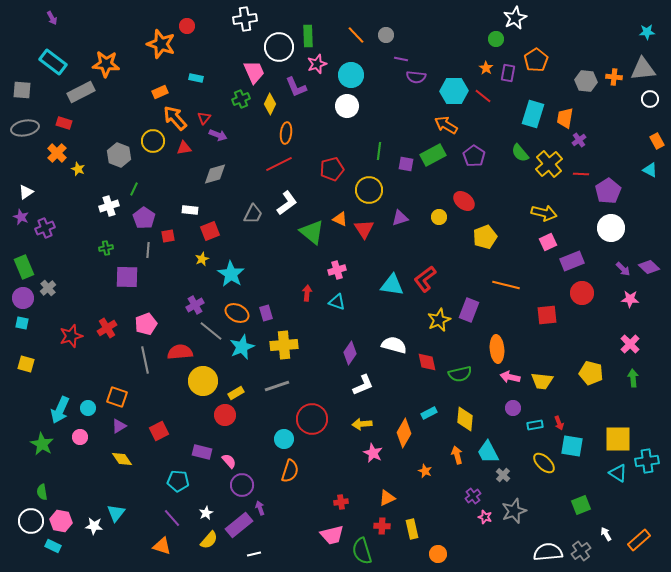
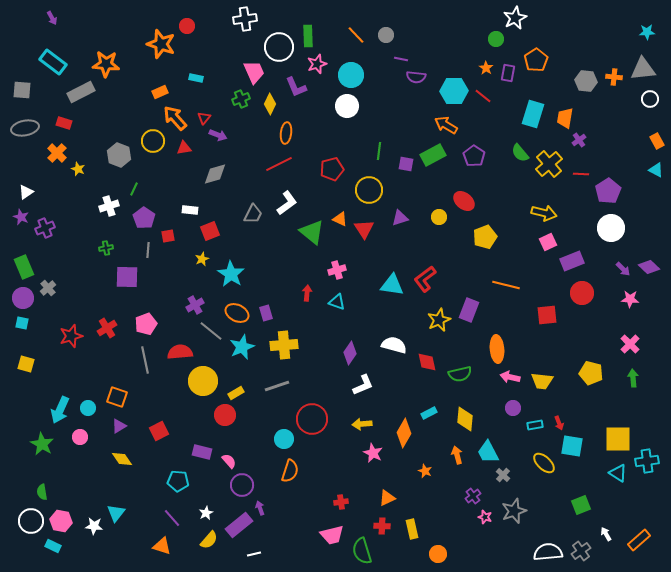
cyan triangle at (650, 170): moved 6 px right
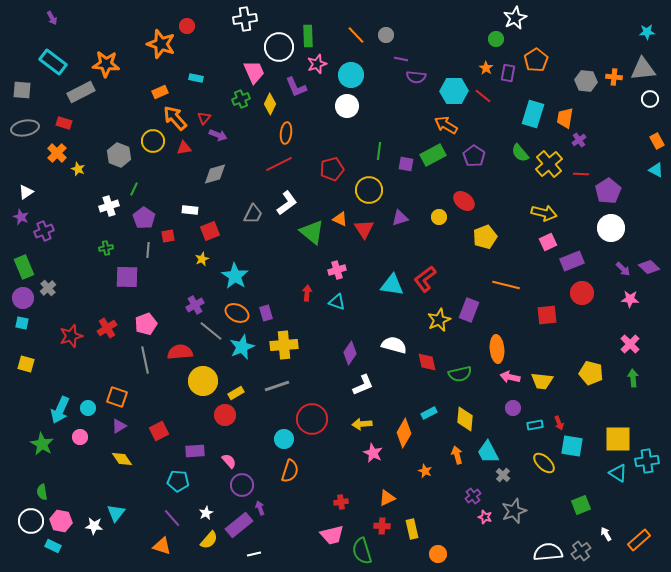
purple cross at (45, 228): moved 1 px left, 3 px down
cyan star at (231, 274): moved 4 px right, 2 px down
purple rectangle at (202, 452): moved 7 px left, 1 px up; rotated 18 degrees counterclockwise
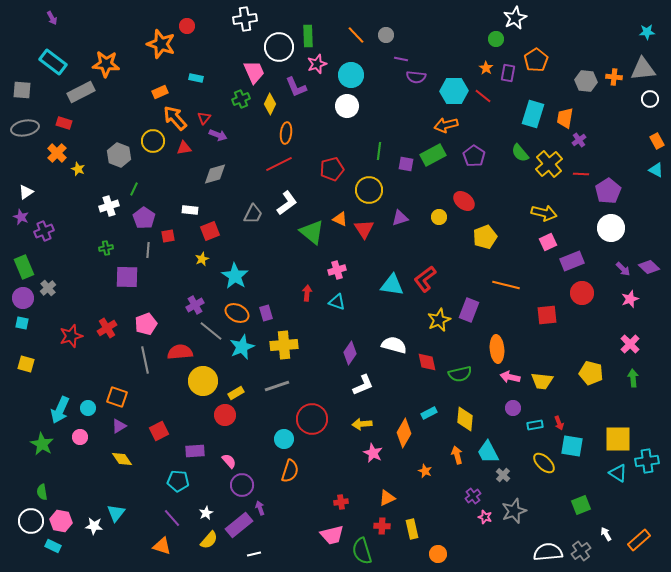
orange arrow at (446, 125): rotated 45 degrees counterclockwise
pink star at (630, 299): rotated 24 degrees counterclockwise
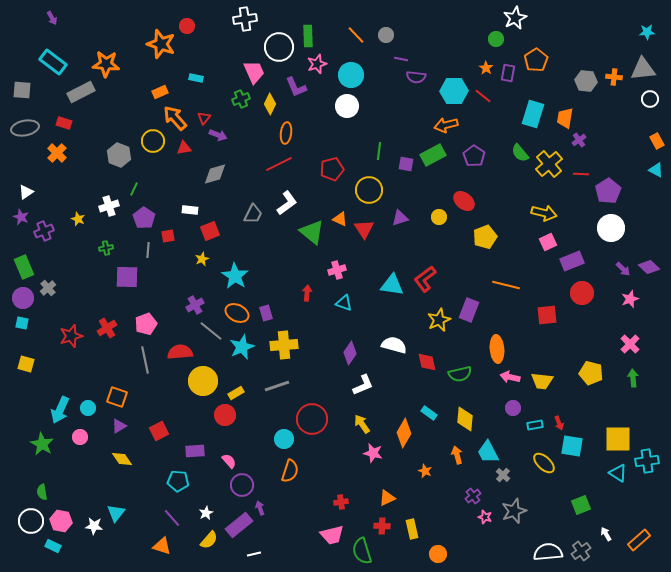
yellow star at (78, 169): moved 50 px down
cyan triangle at (337, 302): moved 7 px right, 1 px down
cyan rectangle at (429, 413): rotated 63 degrees clockwise
yellow arrow at (362, 424): rotated 60 degrees clockwise
pink star at (373, 453): rotated 12 degrees counterclockwise
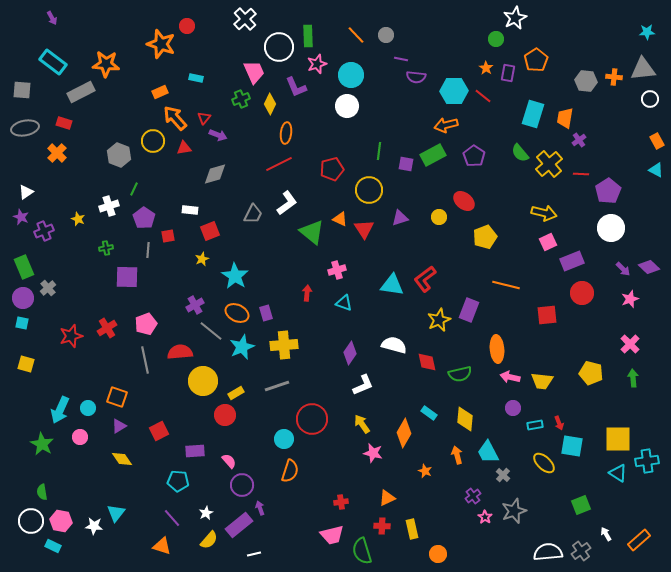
white cross at (245, 19): rotated 35 degrees counterclockwise
pink star at (485, 517): rotated 16 degrees clockwise
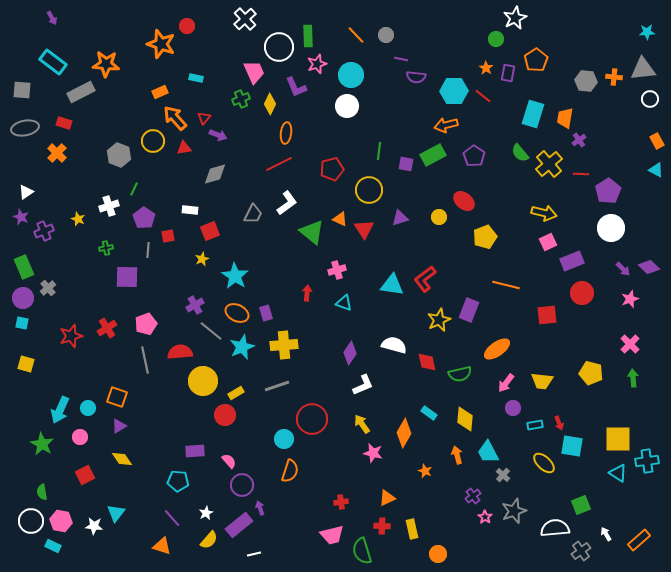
orange ellipse at (497, 349): rotated 60 degrees clockwise
pink arrow at (510, 377): moved 4 px left, 6 px down; rotated 66 degrees counterclockwise
red square at (159, 431): moved 74 px left, 44 px down
white semicircle at (548, 552): moved 7 px right, 24 px up
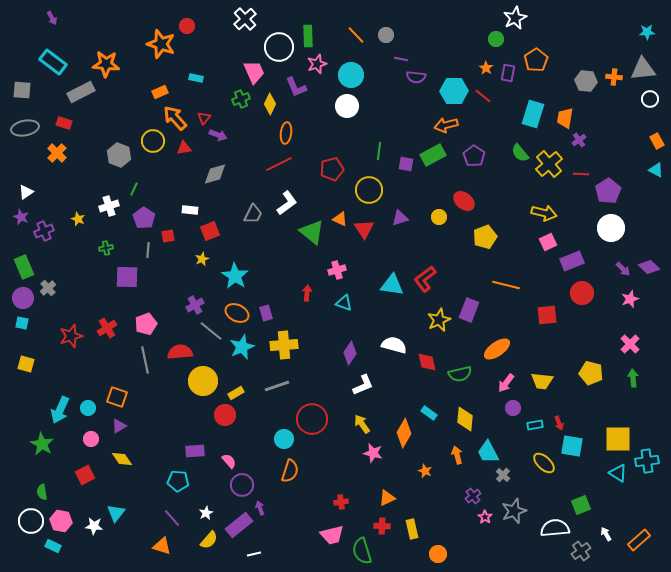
pink circle at (80, 437): moved 11 px right, 2 px down
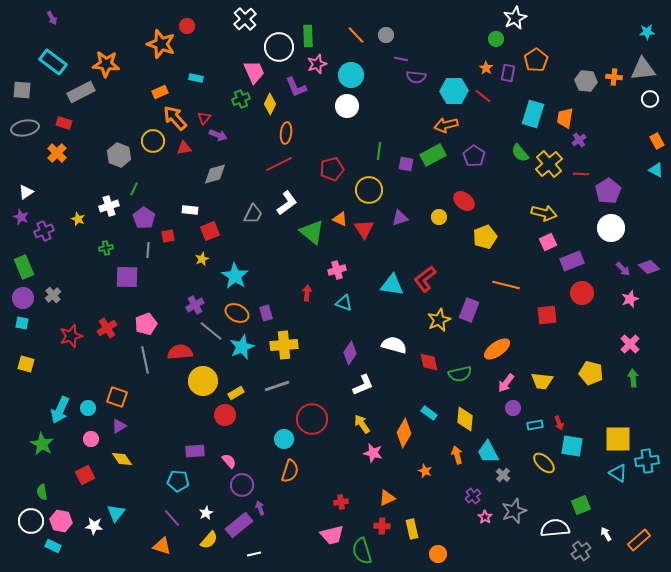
gray cross at (48, 288): moved 5 px right, 7 px down
red diamond at (427, 362): moved 2 px right
